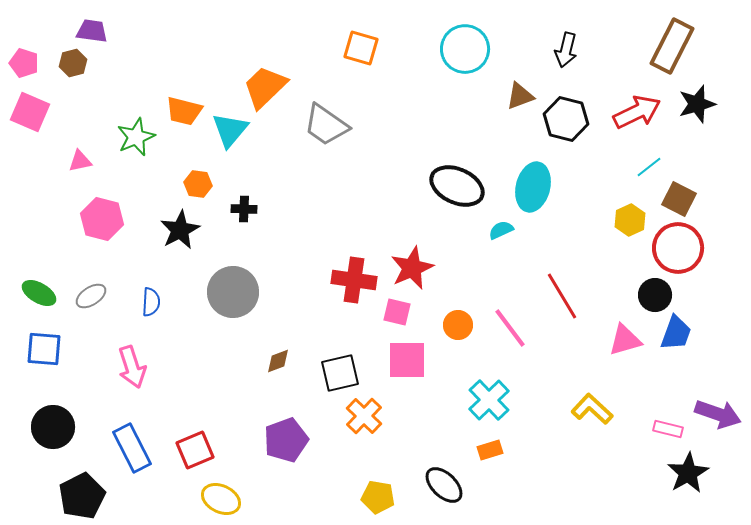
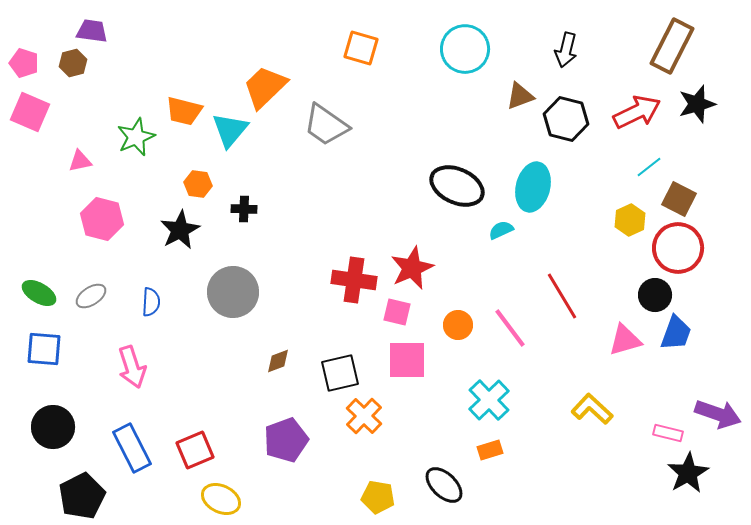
pink rectangle at (668, 429): moved 4 px down
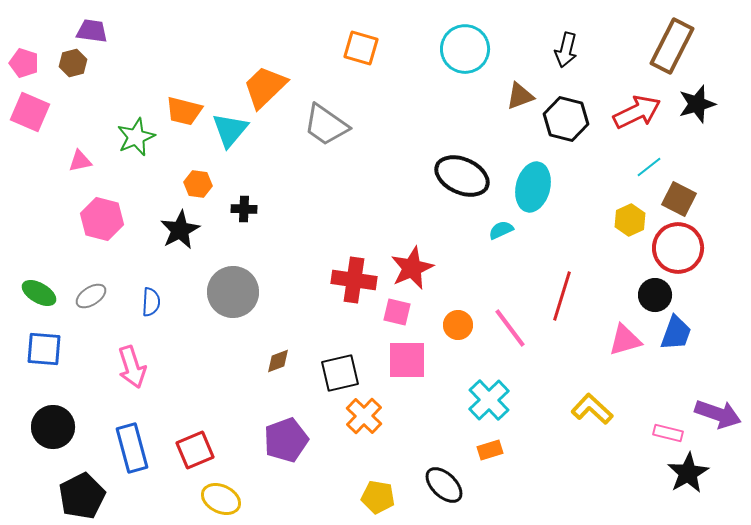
black ellipse at (457, 186): moved 5 px right, 10 px up
red line at (562, 296): rotated 48 degrees clockwise
blue rectangle at (132, 448): rotated 12 degrees clockwise
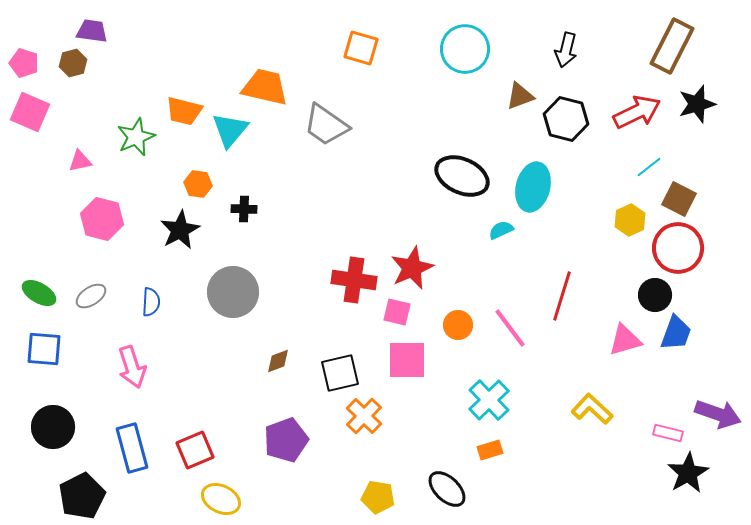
orange trapezoid at (265, 87): rotated 57 degrees clockwise
black ellipse at (444, 485): moved 3 px right, 4 px down
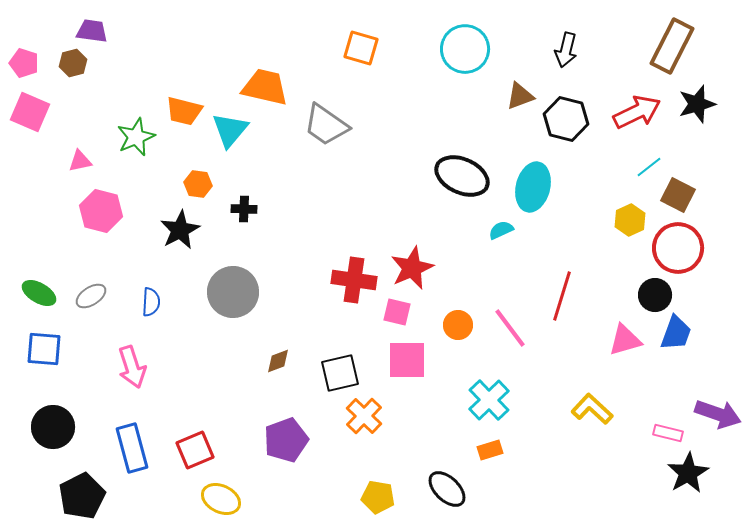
brown square at (679, 199): moved 1 px left, 4 px up
pink hexagon at (102, 219): moved 1 px left, 8 px up
